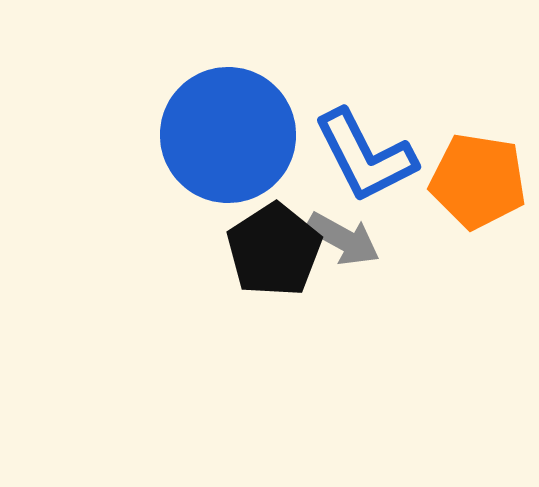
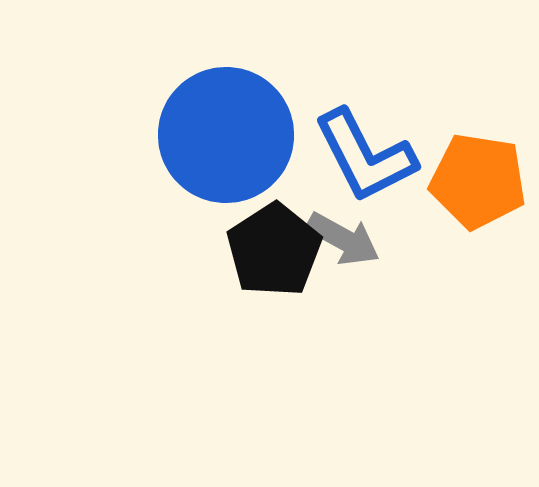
blue circle: moved 2 px left
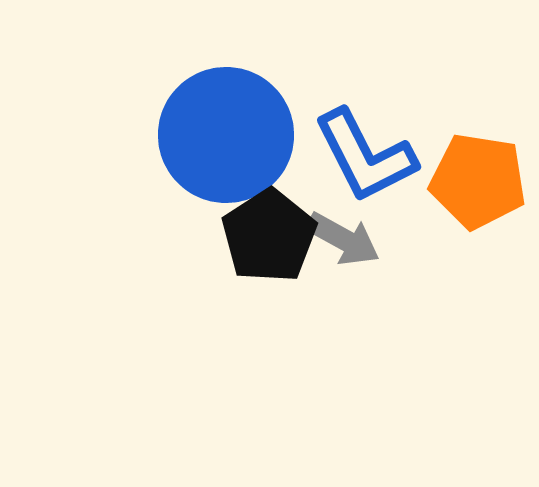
black pentagon: moved 5 px left, 14 px up
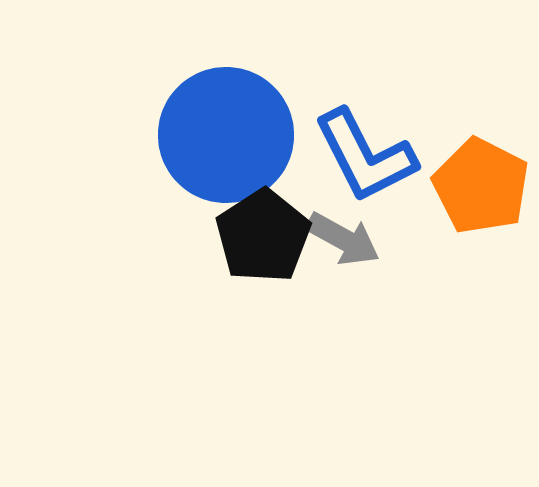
orange pentagon: moved 3 px right, 5 px down; rotated 18 degrees clockwise
black pentagon: moved 6 px left
